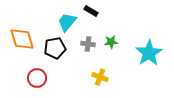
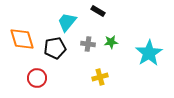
black rectangle: moved 7 px right
yellow cross: rotated 35 degrees counterclockwise
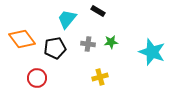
cyan trapezoid: moved 3 px up
orange diamond: rotated 20 degrees counterclockwise
cyan star: moved 3 px right, 1 px up; rotated 20 degrees counterclockwise
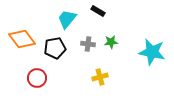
cyan star: rotated 8 degrees counterclockwise
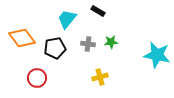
orange diamond: moved 1 px up
cyan star: moved 5 px right, 3 px down
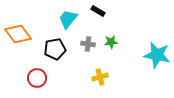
cyan trapezoid: moved 1 px right
orange diamond: moved 4 px left, 4 px up
black pentagon: moved 1 px down
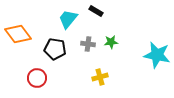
black rectangle: moved 2 px left
black pentagon: rotated 20 degrees clockwise
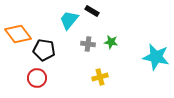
black rectangle: moved 4 px left
cyan trapezoid: moved 1 px right, 1 px down
green star: rotated 16 degrees clockwise
black pentagon: moved 11 px left, 1 px down
cyan star: moved 1 px left, 2 px down
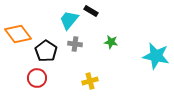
black rectangle: moved 1 px left
gray cross: moved 13 px left
black pentagon: moved 2 px right, 1 px down; rotated 25 degrees clockwise
cyan star: moved 1 px up
yellow cross: moved 10 px left, 4 px down
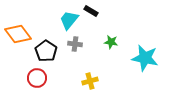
cyan star: moved 11 px left, 2 px down
